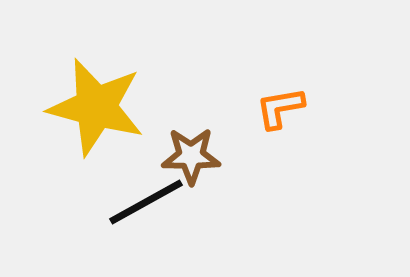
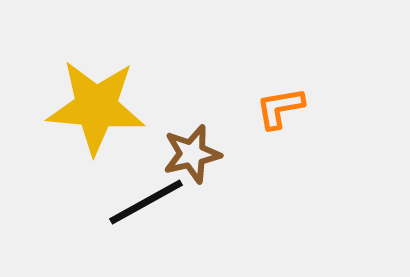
yellow star: rotated 10 degrees counterclockwise
brown star: moved 1 px right, 2 px up; rotated 14 degrees counterclockwise
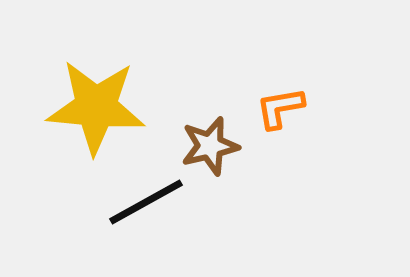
brown star: moved 18 px right, 8 px up
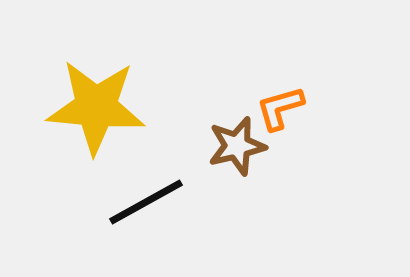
orange L-shape: rotated 6 degrees counterclockwise
brown star: moved 27 px right
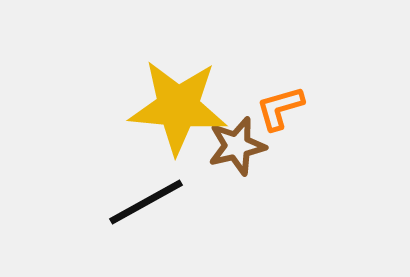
yellow star: moved 82 px right
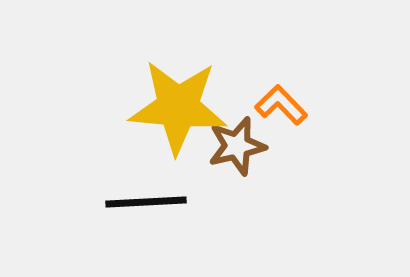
orange L-shape: moved 1 px right, 3 px up; rotated 62 degrees clockwise
black line: rotated 26 degrees clockwise
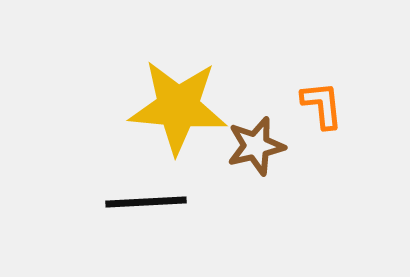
orange L-shape: moved 41 px right; rotated 38 degrees clockwise
brown star: moved 19 px right
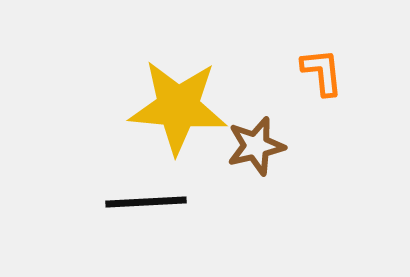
orange L-shape: moved 33 px up
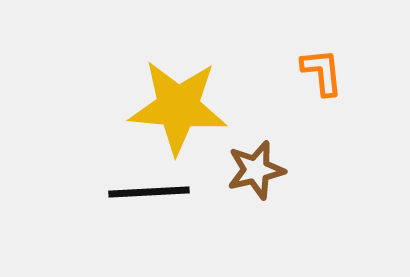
brown star: moved 24 px down
black line: moved 3 px right, 10 px up
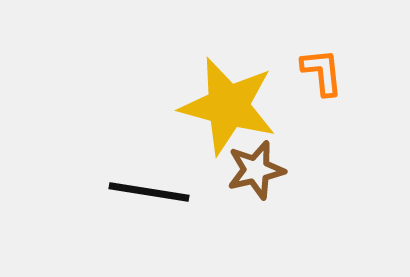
yellow star: moved 50 px right, 1 px up; rotated 10 degrees clockwise
black line: rotated 12 degrees clockwise
